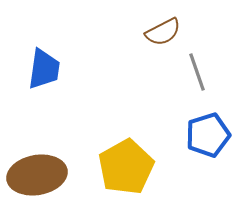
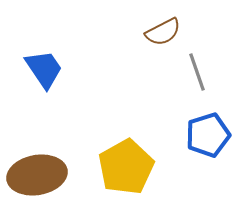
blue trapezoid: rotated 42 degrees counterclockwise
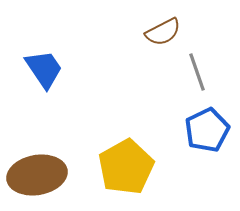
blue pentagon: moved 1 px left, 5 px up; rotated 9 degrees counterclockwise
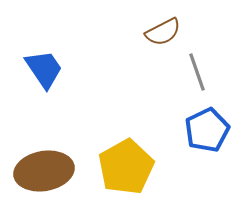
brown ellipse: moved 7 px right, 4 px up
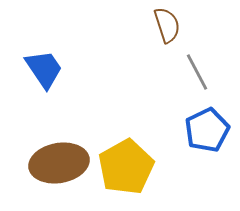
brown semicircle: moved 4 px right, 7 px up; rotated 81 degrees counterclockwise
gray line: rotated 9 degrees counterclockwise
brown ellipse: moved 15 px right, 8 px up
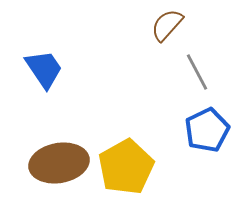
brown semicircle: rotated 120 degrees counterclockwise
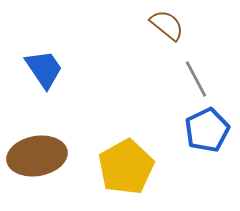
brown semicircle: rotated 87 degrees clockwise
gray line: moved 1 px left, 7 px down
brown ellipse: moved 22 px left, 7 px up
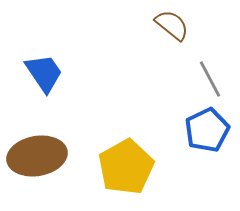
brown semicircle: moved 5 px right
blue trapezoid: moved 4 px down
gray line: moved 14 px right
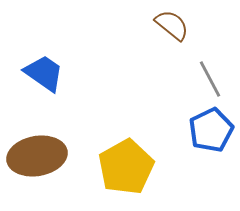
blue trapezoid: rotated 21 degrees counterclockwise
blue pentagon: moved 4 px right
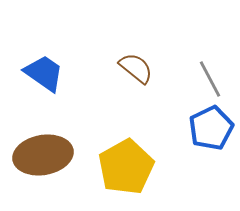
brown semicircle: moved 36 px left, 43 px down
blue pentagon: moved 2 px up
brown ellipse: moved 6 px right, 1 px up
